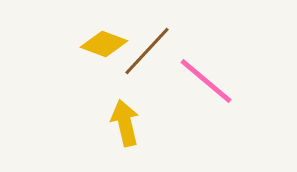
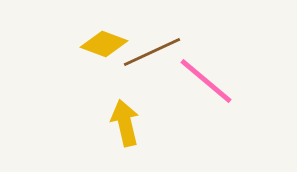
brown line: moved 5 px right, 1 px down; rotated 22 degrees clockwise
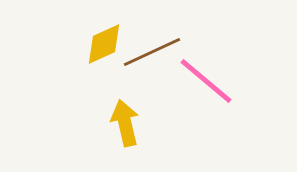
yellow diamond: rotated 45 degrees counterclockwise
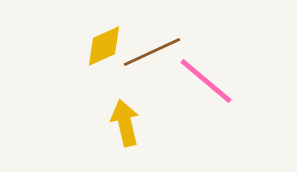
yellow diamond: moved 2 px down
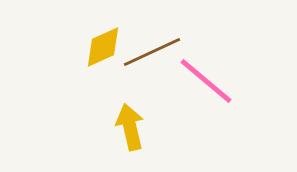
yellow diamond: moved 1 px left, 1 px down
yellow arrow: moved 5 px right, 4 px down
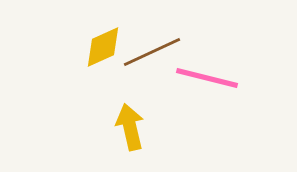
pink line: moved 1 px right, 3 px up; rotated 26 degrees counterclockwise
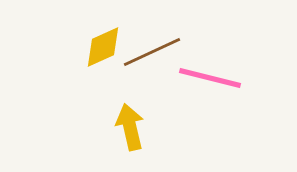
pink line: moved 3 px right
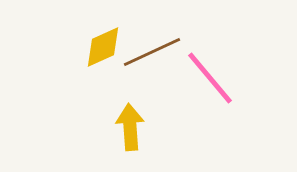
pink line: rotated 36 degrees clockwise
yellow arrow: rotated 9 degrees clockwise
